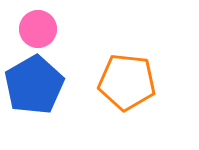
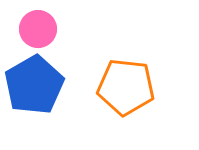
orange pentagon: moved 1 px left, 5 px down
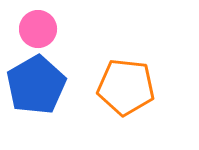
blue pentagon: moved 2 px right
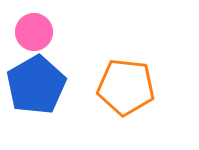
pink circle: moved 4 px left, 3 px down
